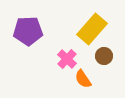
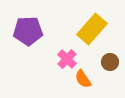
brown circle: moved 6 px right, 6 px down
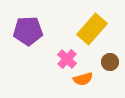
orange semicircle: rotated 72 degrees counterclockwise
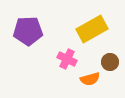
yellow rectangle: rotated 20 degrees clockwise
pink cross: rotated 18 degrees counterclockwise
orange semicircle: moved 7 px right
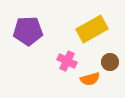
pink cross: moved 2 px down
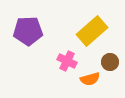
yellow rectangle: moved 2 px down; rotated 12 degrees counterclockwise
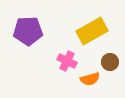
yellow rectangle: rotated 12 degrees clockwise
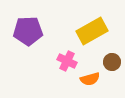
brown circle: moved 2 px right
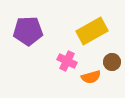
orange semicircle: moved 1 px right, 2 px up
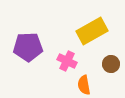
purple pentagon: moved 16 px down
brown circle: moved 1 px left, 2 px down
orange semicircle: moved 7 px left, 8 px down; rotated 96 degrees clockwise
